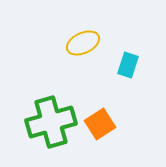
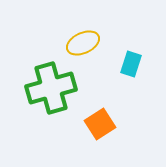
cyan rectangle: moved 3 px right, 1 px up
green cross: moved 34 px up
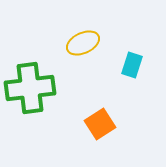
cyan rectangle: moved 1 px right, 1 px down
green cross: moved 21 px left; rotated 9 degrees clockwise
